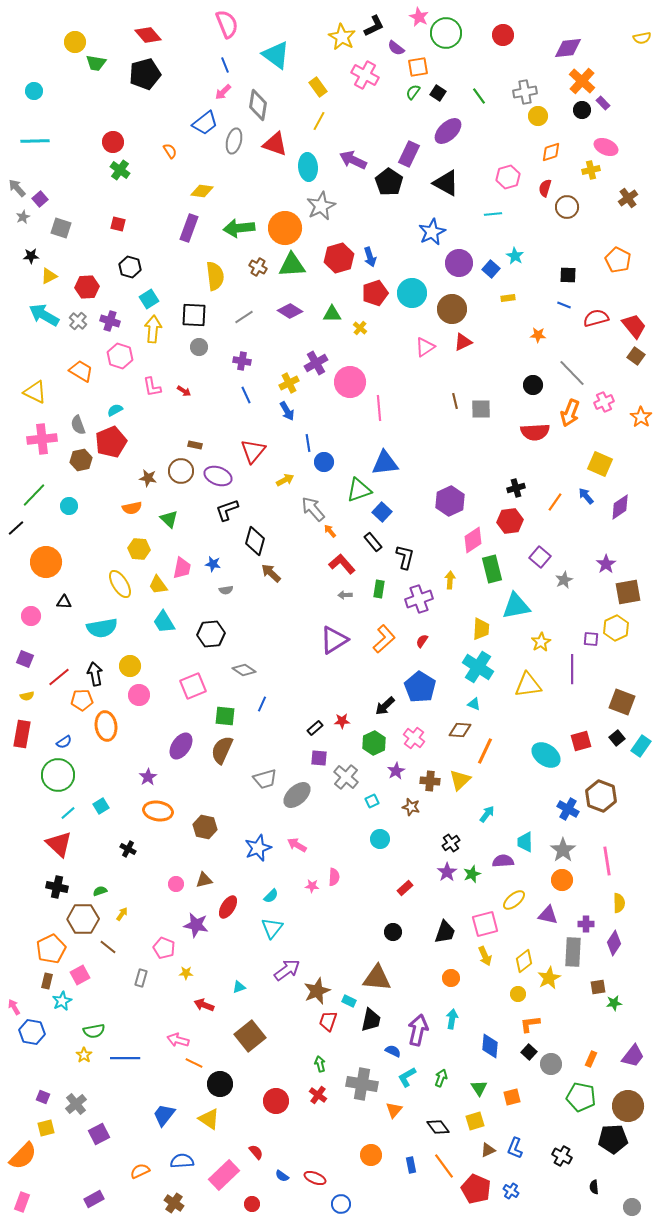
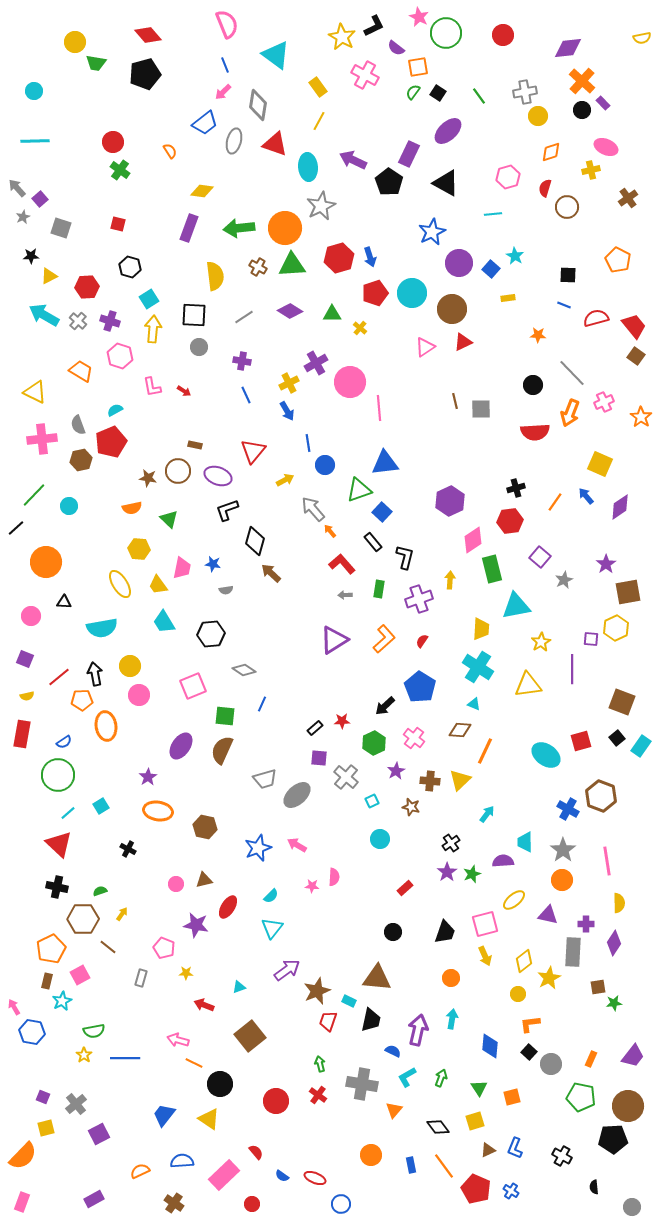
blue circle at (324, 462): moved 1 px right, 3 px down
brown circle at (181, 471): moved 3 px left
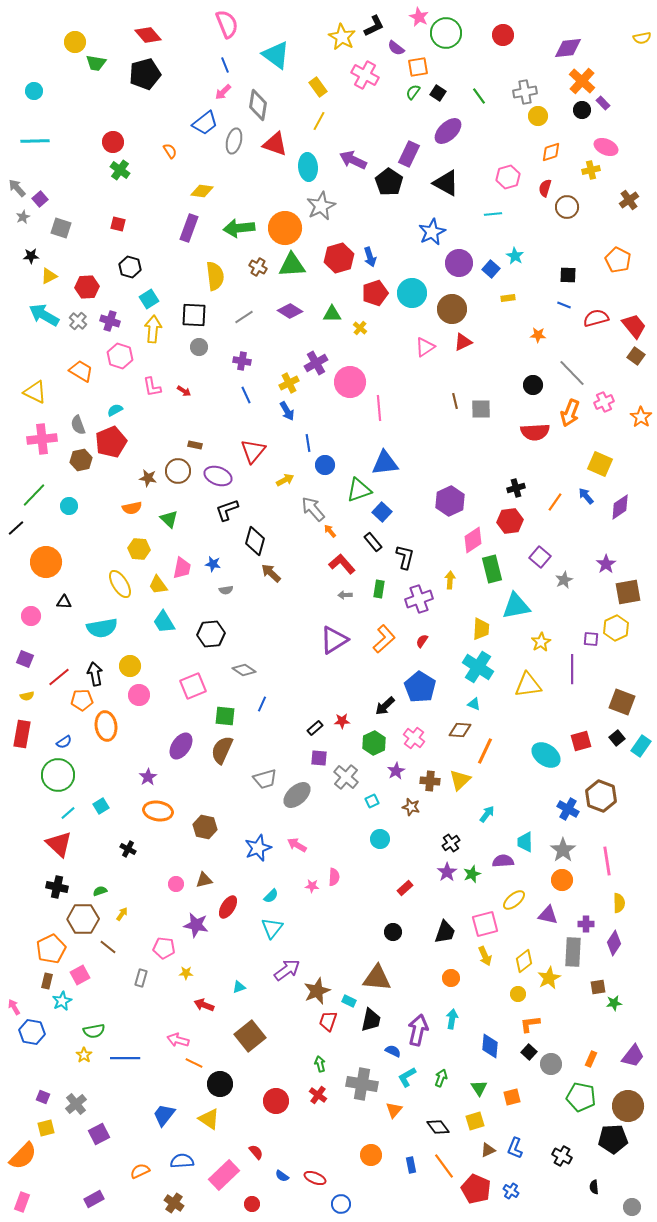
brown cross at (628, 198): moved 1 px right, 2 px down
pink pentagon at (164, 948): rotated 15 degrees counterclockwise
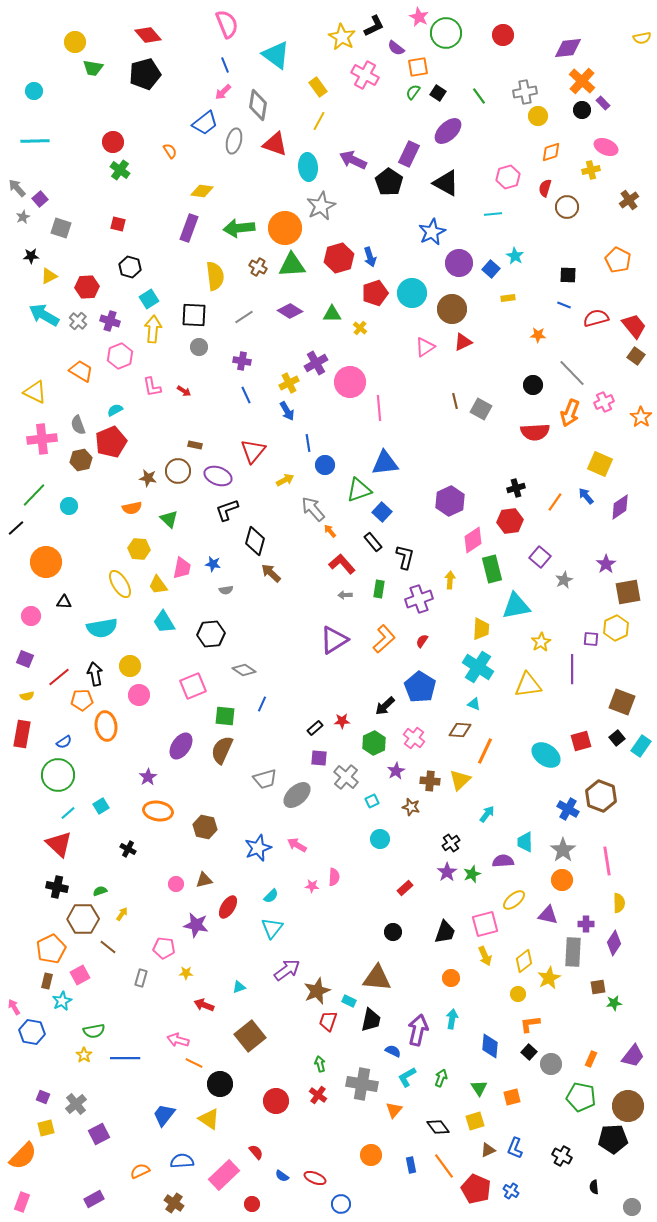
green trapezoid at (96, 63): moved 3 px left, 5 px down
pink hexagon at (120, 356): rotated 20 degrees clockwise
gray square at (481, 409): rotated 30 degrees clockwise
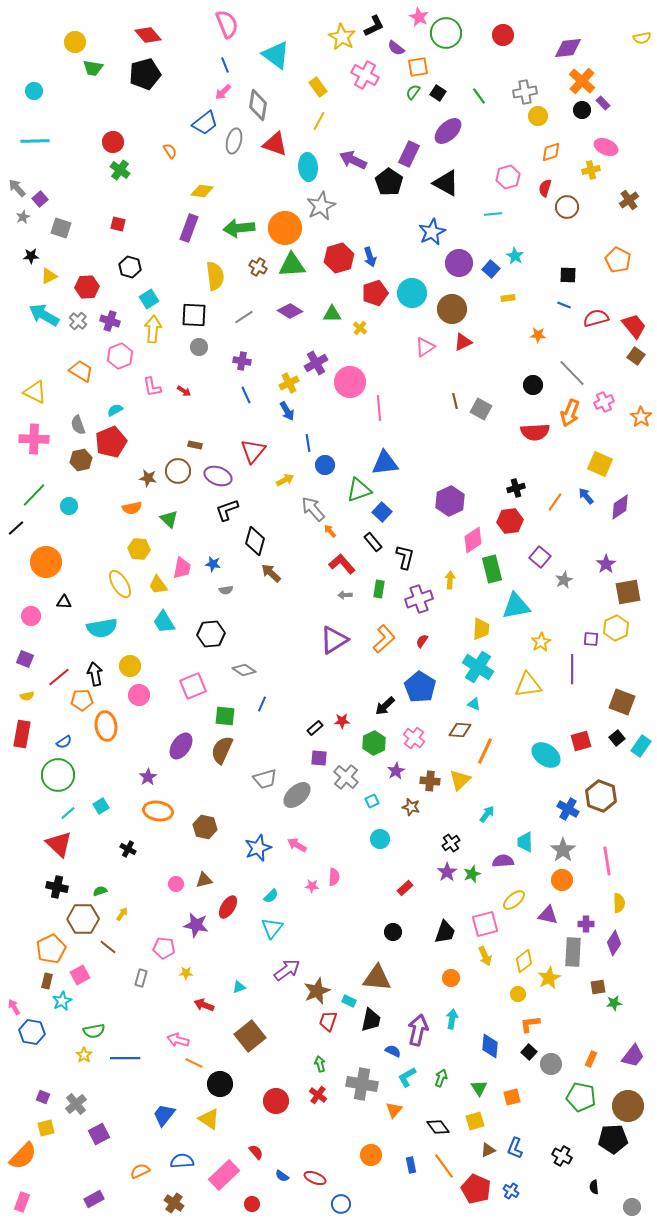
pink cross at (42, 439): moved 8 px left; rotated 8 degrees clockwise
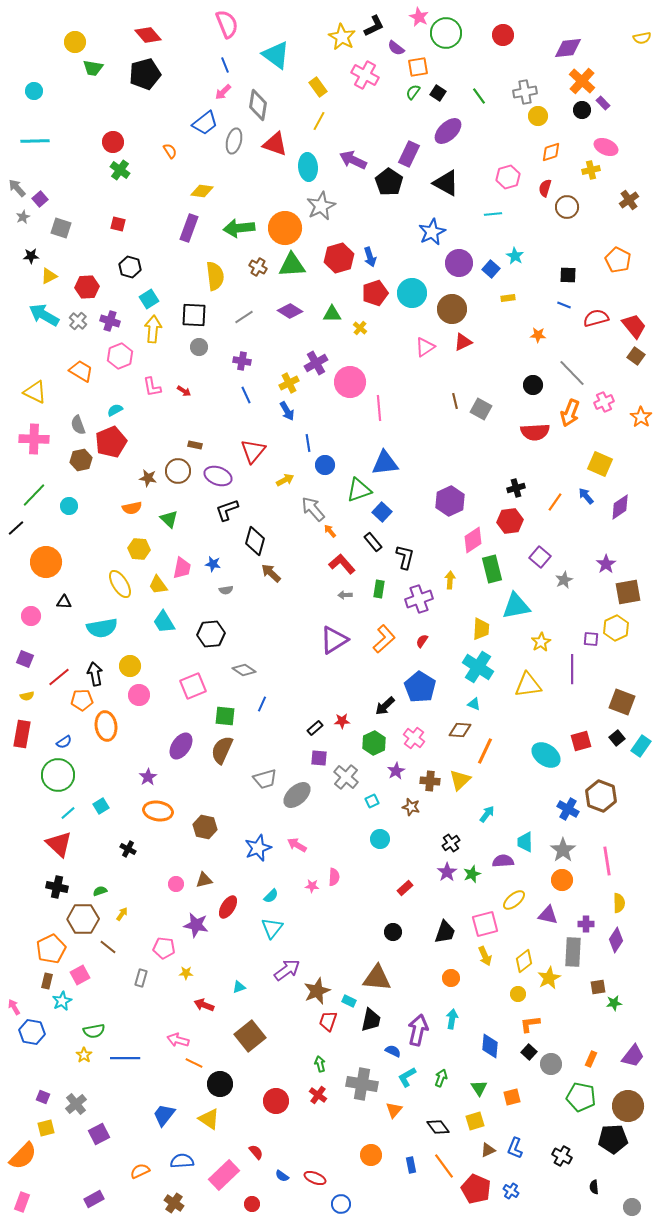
purple diamond at (614, 943): moved 2 px right, 3 px up
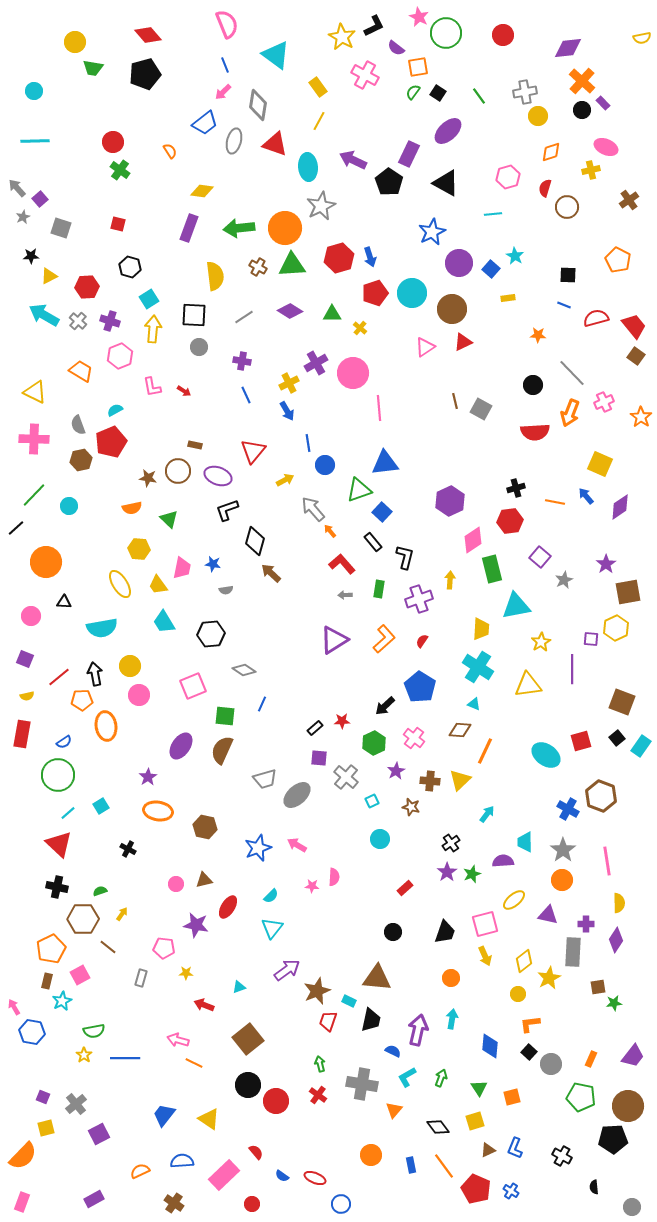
pink circle at (350, 382): moved 3 px right, 9 px up
orange line at (555, 502): rotated 66 degrees clockwise
brown square at (250, 1036): moved 2 px left, 3 px down
black circle at (220, 1084): moved 28 px right, 1 px down
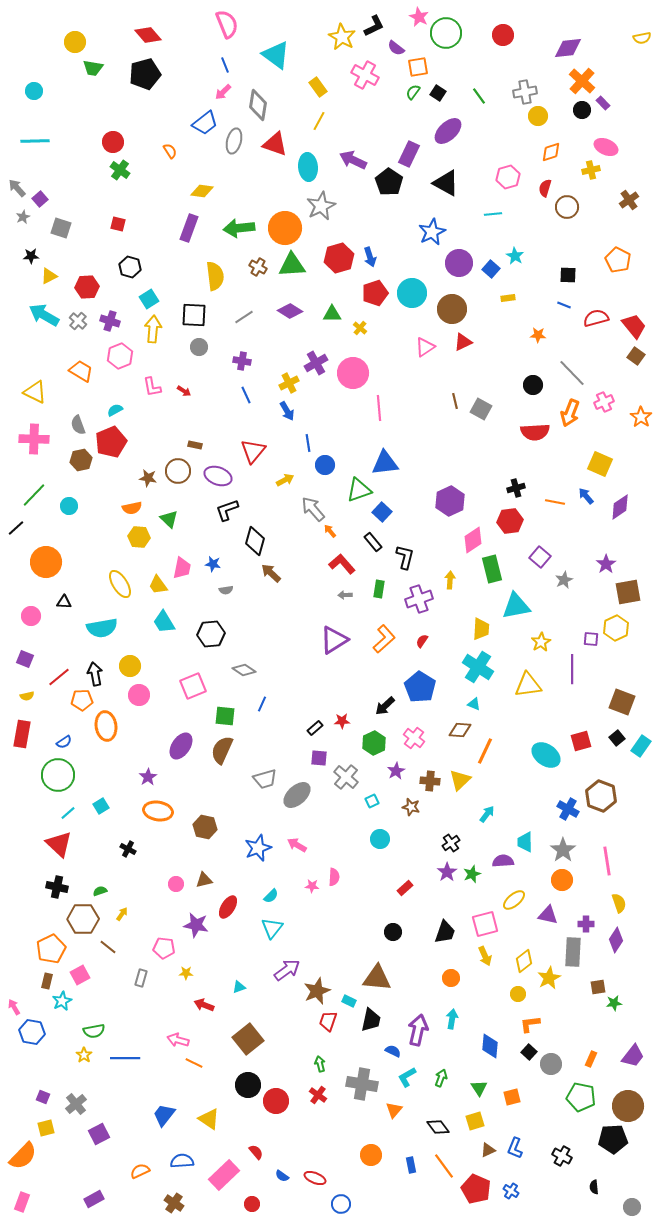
yellow hexagon at (139, 549): moved 12 px up
yellow semicircle at (619, 903): rotated 18 degrees counterclockwise
